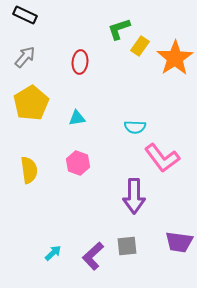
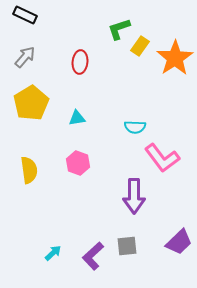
purple trapezoid: rotated 52 degrees counterclockwise
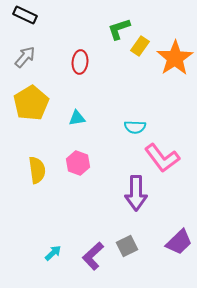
yellow semicircle: moved 8 px right
purple arrow: moved 2 px right, 3 px up
gray square: rotated 20 degrees counterclockwise
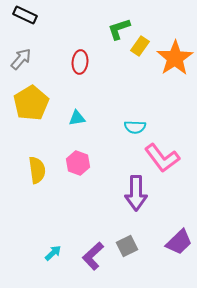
gray arrow: moved 4 px left, 2 px down
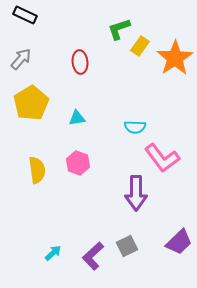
red ellipse: rotated 10 degrees counterclockwise
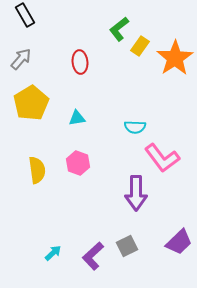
black rectangle: rotated 35 degrees clockwise
green L-shape: rotated 20 degrees counterclockwise
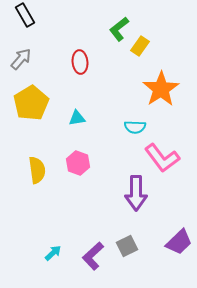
orange star: moved 14 px left, 31 px down
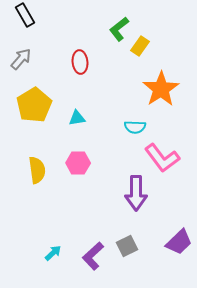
yellow pentagon: moved 3 px right, 2 px down
pink hexagon: rotated 20 degrees counterclockwise
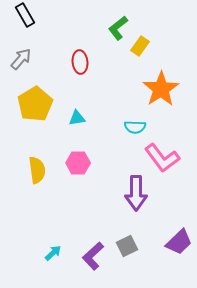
green L-shape: moved 1 px left, 1 px up
yellow pentagon: moved 1 px right, 1 px up
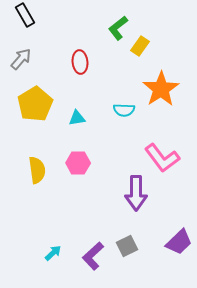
cyan semicircle: moved 11 px left, 17 px up
